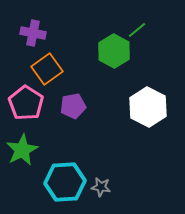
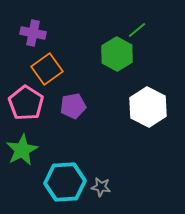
green hexagon: moved 3 px right, 3 px down
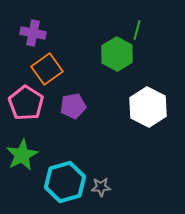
green line: rotated 36 degrees counterclockwise
green star: moved 5 px down
cyan hexagon: rotated 12 degrees counterclockwise
gray star: rotated 12 degrees counterclockwise
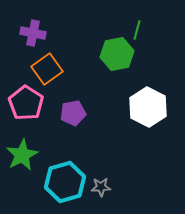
green hexagon: rotated 20 degrees clockwise
purple pentagon: moved 7 px down
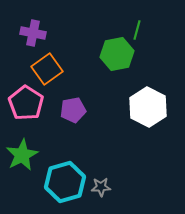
purple pentagon: moved 3 px up
